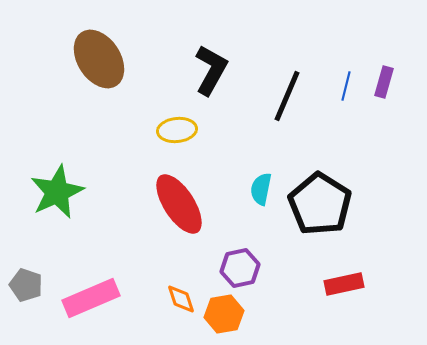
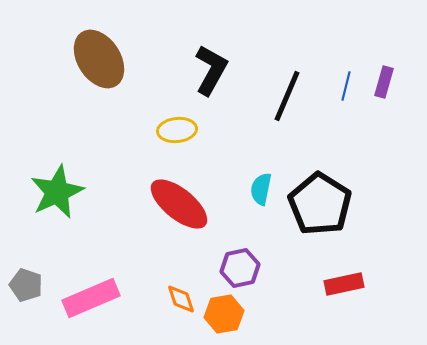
red ellipse: rotated 18 degrees counterclockwise
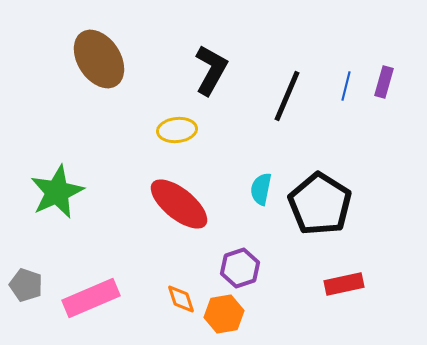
purple hexagon: rotated 6 degrees counterclockwise
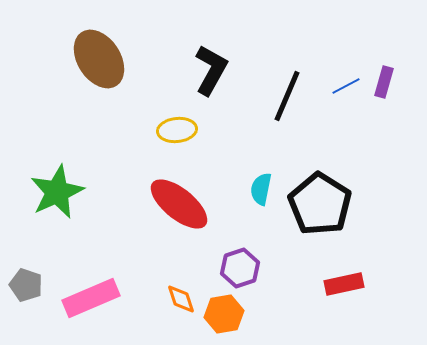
blue line: rotated 48 degrees clockwise
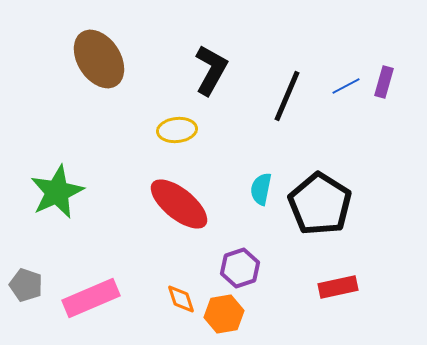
red rectangle: moved 6 px left, 3 px down
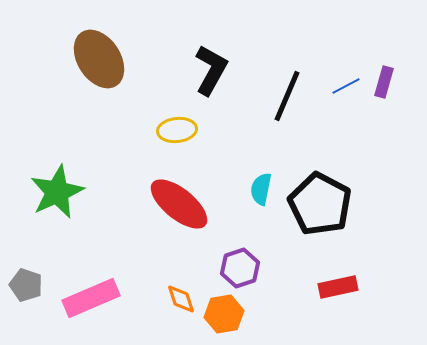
black pentagon: rotated 4 degrees counterclockwise
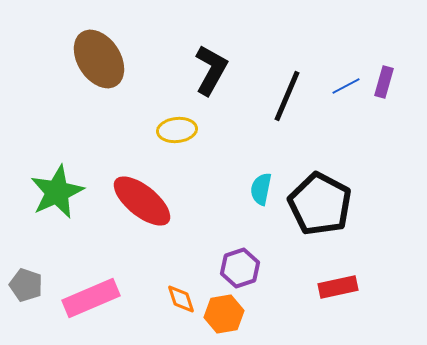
red ellipse: moved 37 px left, 3 px up
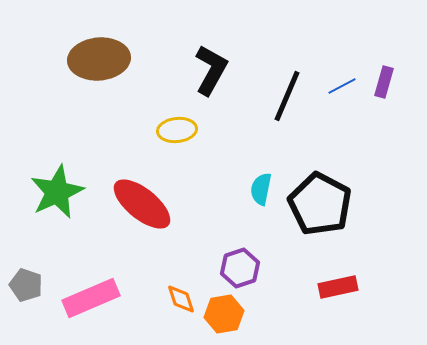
brown ellipse: rotated 62 degrees counterclockwise
blue line: moved 4 px left
red ellipse: moved 3 px down
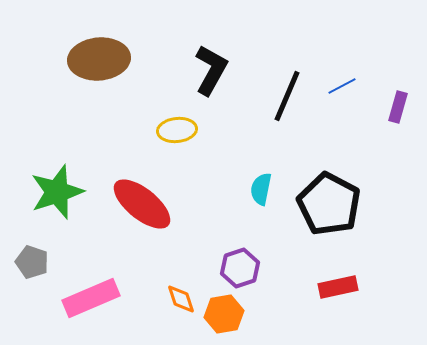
purple rectangle: moved 14 px right, 25 px down
green star: rotated 6 degrees clockwise
black pentagon: moved 9 px right
gray pentagon: moved 6 px right, 23 px up
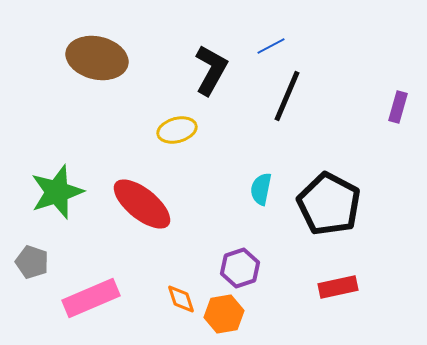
brown ellipse: moved 2 px left, 1 px up; rotated 18 degrees clockwise
blue line: moved 71 px left, 40 px up
yellow ellipse: rotated 9 degrees counterclockwise
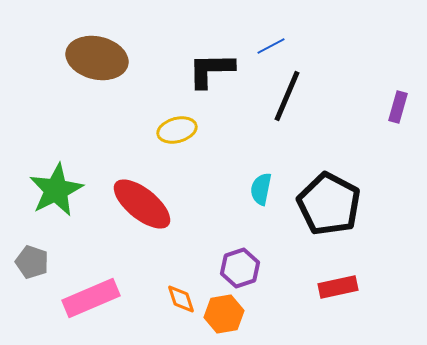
black L-shape: rotated 120 degrees counterclockwise
green star: moved 1 px left, 2 px up; rotated 8 degrees counterclockwise
